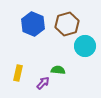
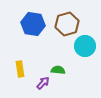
blue hexagon: rotated 15 degrees counterclockwise
yellow rectangle: moved 2 px right, 4 px up; rotated 21 degrees counterclockwise
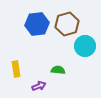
blue hexagon: moved 4 px right; rotated 15 degrees counterclockwise
yellow rectangle: moved 4 px left
purple arrow: moved 4 px left, 3 px down; rotated 24 degrees clockwise
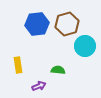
yellow rectangle: moved 2 px right, 4 px up
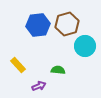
blue hexagon: moved 1 px right, 1 px down
yellow rectangle: rotated 35 degrees counterclockwise
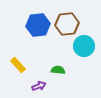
brown hexagon: rotated 10 degrees clockwise
cyan circle: moved 1 px left
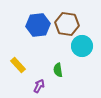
brown hexagon: rotated 15 degrees clockwise
cyan circle: moved 2 px left
green semicircle: rotated 104 degrees counterclockwise
purple arrow: rotated 40 degrees counterclockwise
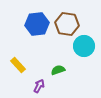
blue hexagon: moved 1 px left, 1 px up
cyan circle: moved 2 px right
green semicircle: rotated 80 degrees clockwise
